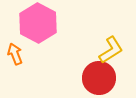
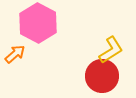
orange arrow: rotated 70 degrees clockwise
red circle: moved 3 px right, 2 px up
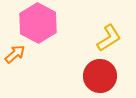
yellow L-shape: moved 2 px left, 12 px up
red circle: moved 2 px left
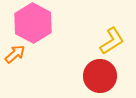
pink hexagon: moved 5 px left
yellow L-shape: moved 3 px right, 3 px down
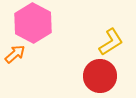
yellow L-shape: moved 1 px left, 1 px down
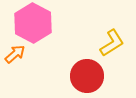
yellow L-shape: moved 1 px right, 1 px down
red circle: moved 13 px left
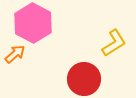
yellow L-shape: moved 2 px right
red circle: moved 3 px left, 3 px down
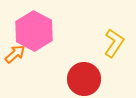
pink hexagon: moved 1 px right, 8 px down
yellow L-shape: rotated 24 degrees counterclockwise
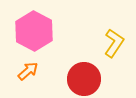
orange arrow: moved 13 px right, 17 px down
